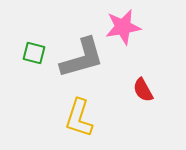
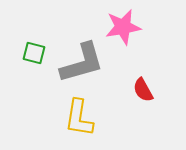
gray L-shape: moved 5 px down
yellow L-shape: rotated 9 degrees counterclockwise
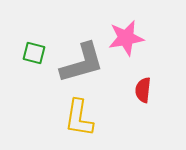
pink star: moved 3 px right, 11 px down
red semicircle: rotated 35 degrees clockwise
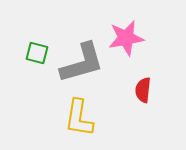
green square: moved 3 px right
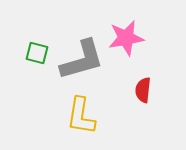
gray L-shape: moved 3 px up
yellow L-shape: moved 2 px right, 2 px up
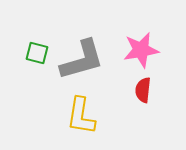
pink star: moved 15 px right, 12 px down
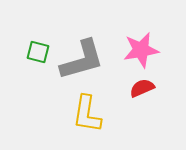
green square: moved 1 px right, 1 px up
red semicircle: moved 1 px left, 2 px up; rotated 60 degrees clockwise
yellow L-shape: moved 6 px right, 2 px up
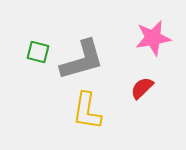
pink star: moved 12 px right, 12 px up
red semicircle: rotated 20 degrees counterclockwise
yellow L-shape: moved 3 px up
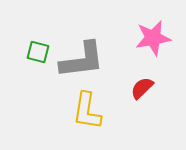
gray L-shape: rotated 9 degrees clockwise
